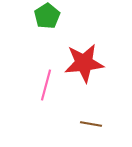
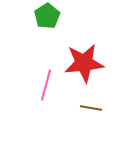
brown line: moved 16 px up
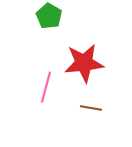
green pentagon: moved 2 px right; rotated 10 degrees counterclockwise
pink line: moved 2 px down
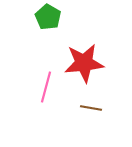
green pentagon: moved 1 px left, 1 px down
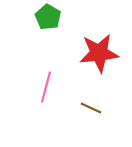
red star: moved 15 px right, 10 px up
brown line: rotated 15 degrees clockwise
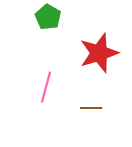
red star: rotated 12 degrees counterclockwise
brown line: rotated 25 degrees counterclockwise
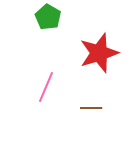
pink line: rotated 8 degrees clockwise
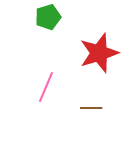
green pentagon: rotated 25 degrees clockwise
